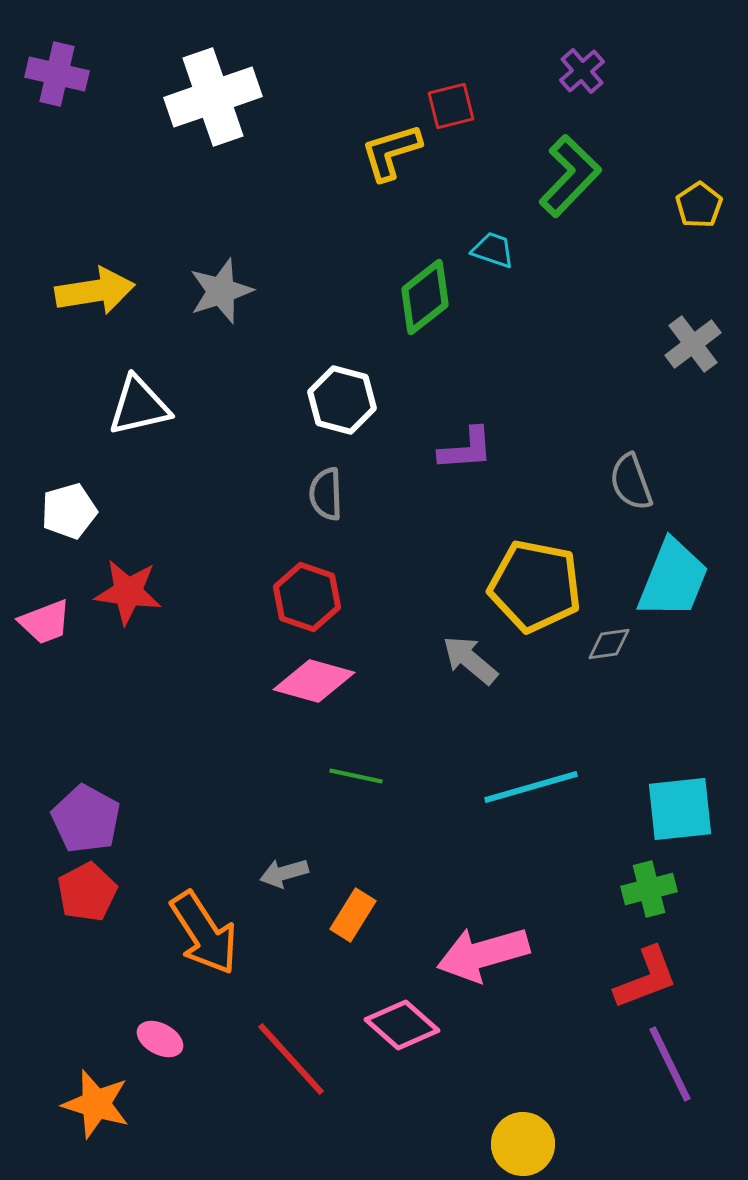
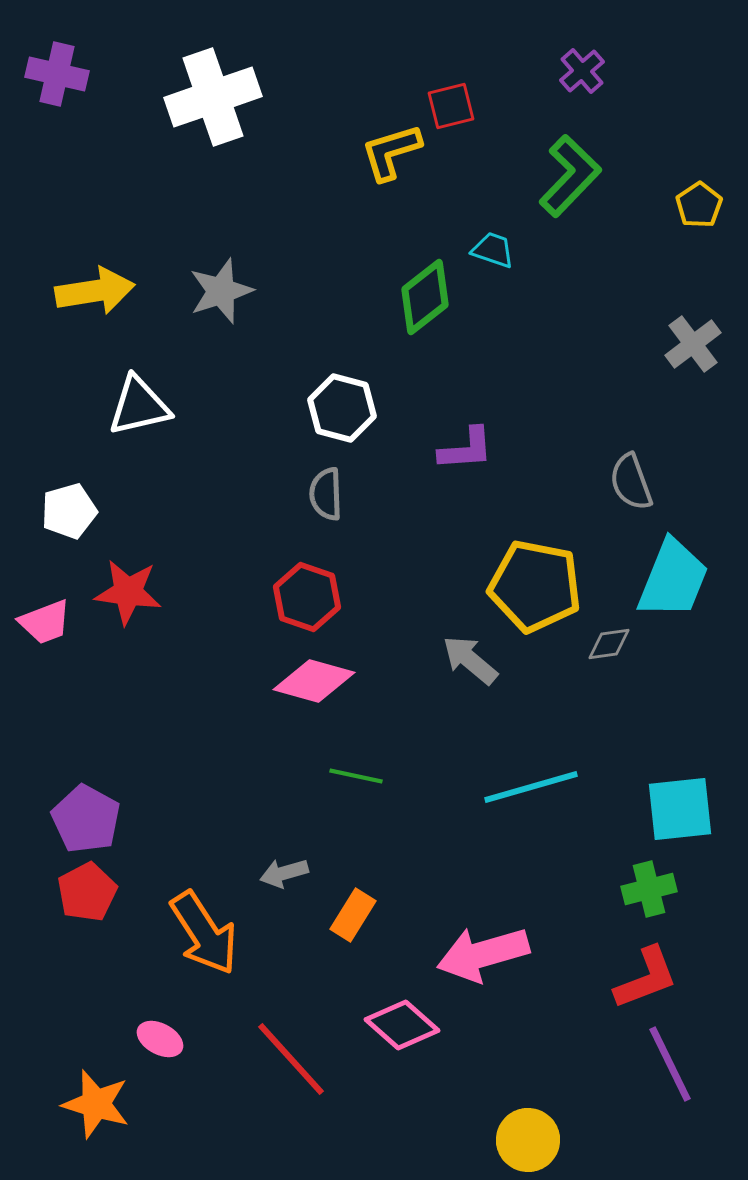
white hexagon at (342, 400): moved 8 px down
yellow circle at (523, 1144): moved 5 px right, 4 px up
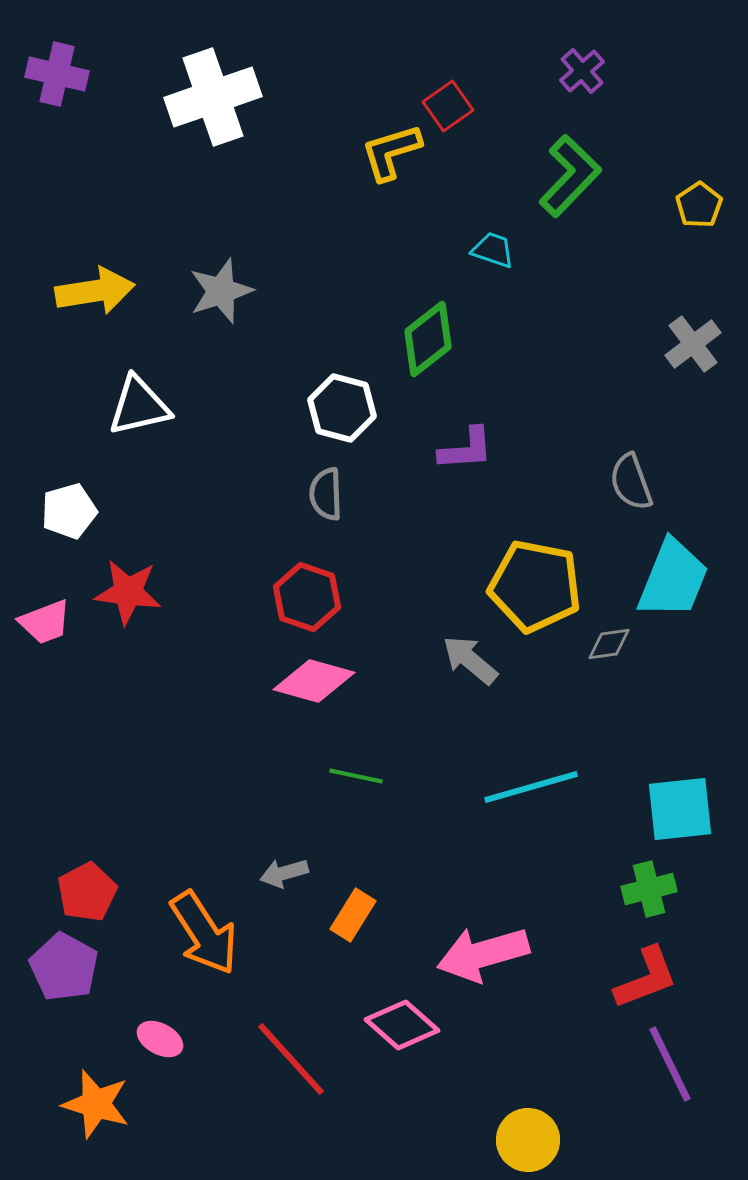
red square at (451, 106): moved 3 px left; rotated 21 degrees counterclockwise
green diamond at (425, 297): moved 3 px right, 42 px down
purple pentagon at (86, 819): moved 22 px left, 148 px down
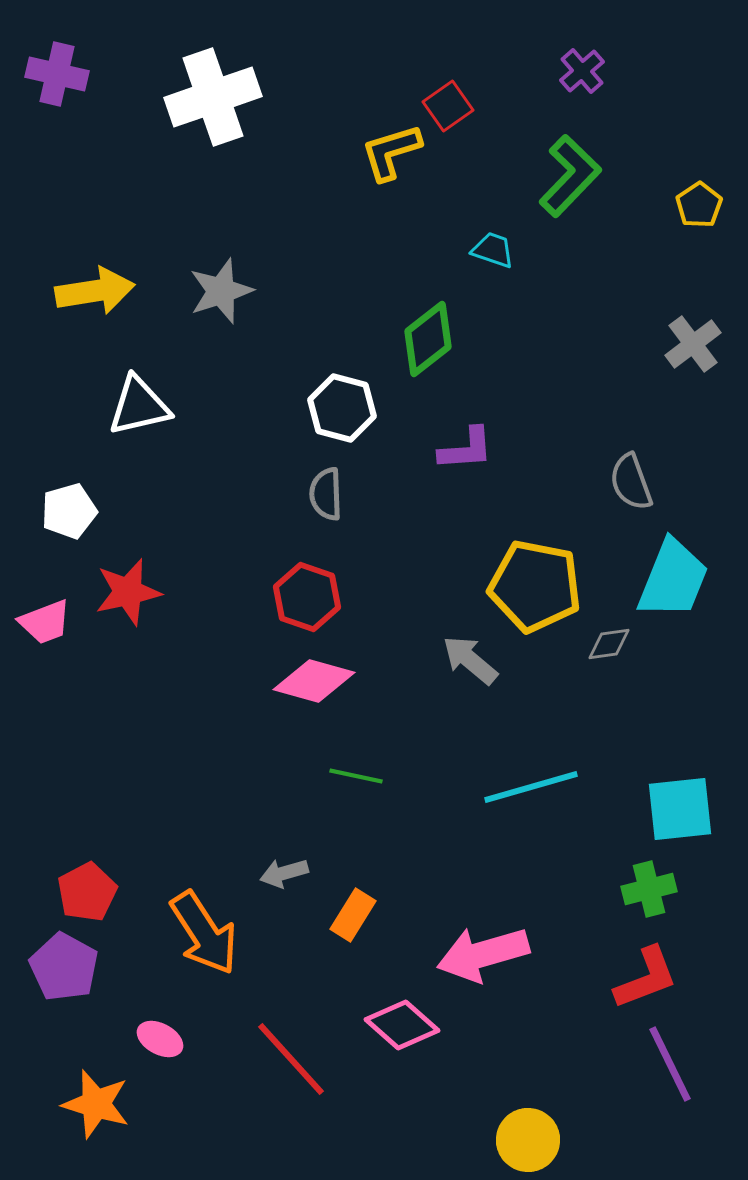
red star at (128, 592): rotated 20 degrees counterclockwise
